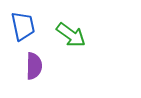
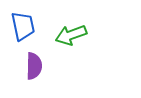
green arrow: rotated 124 degrees clockwise
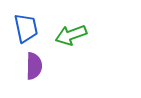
blue trapezoid: moved 3 px right, 2 px down
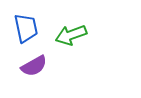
purple semicircle: rotated 60 degrees clockwise
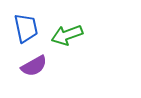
green arrow: moved 4 px left
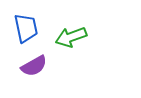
green arrow: moved 4 px right, 2 px down
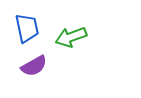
blue trapezoid: moved 1 px right
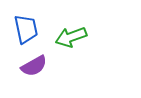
blue trapezoid: moved 1 px left, 1 px down
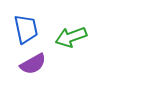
purple semicircle: moved 1 px left, 2 px up
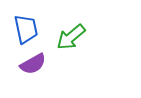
green arrow: rotated 20 degrees counterclockwise
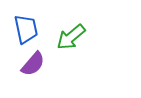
purple semicircle: rotated 20 degrees counterclockwise
